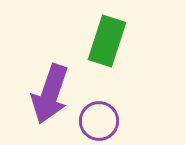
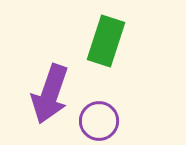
green rectangle: moved 1 px left
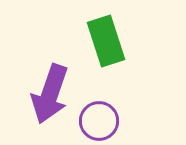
green rectangle: rotated 36 degrees counterclockwise
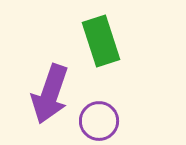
green rectangle: moved 5 px left
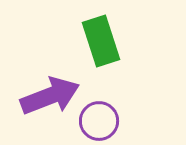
purple arrow: moved 2 px down; rotated 130 degrees counterclockwise
